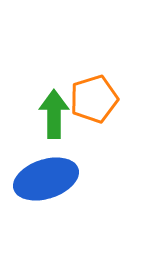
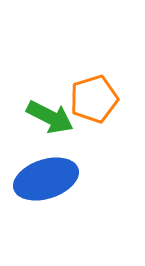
green arrow: moved 4 px left, 3 px down; rotated 117 degrees clockwise
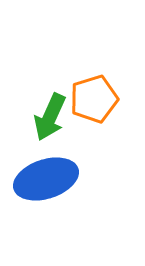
green arrow: rotated 87 degrees clockwise
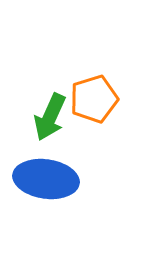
blue ellipse: rotated 26 degrees clockwise
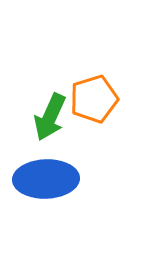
blue ellipse: rotated 10 degrees counterclockwise
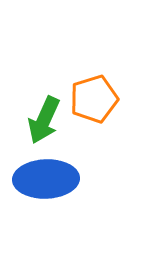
green arrow: moved 6 px left, 3 px down
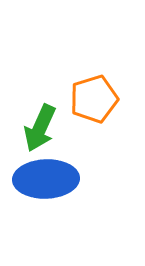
green arrow: moved 4 px left, 8 px down
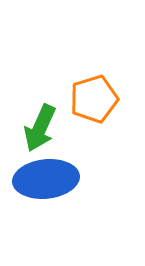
blue ellipse: rotated 4 degrees counterclockwise
